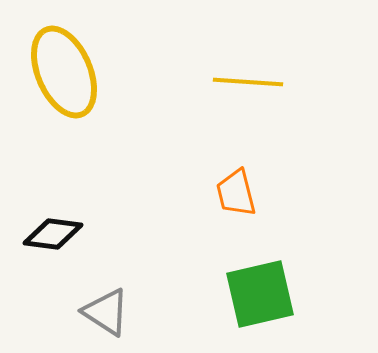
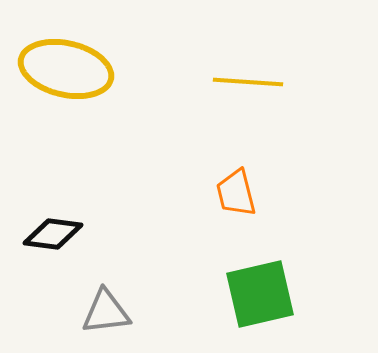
yellow ellipse: moved 2 px right, 3 px up; rotated 54 degrees counterclockwise
gray triangle: rotated 40 degrees counterclockwise
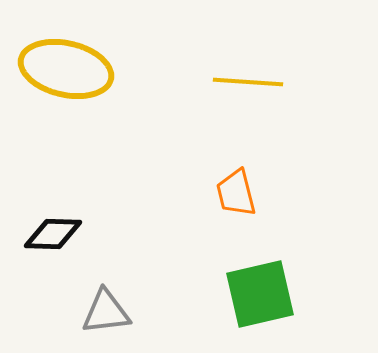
black diamond: rotated 6 degrees counterclockwise
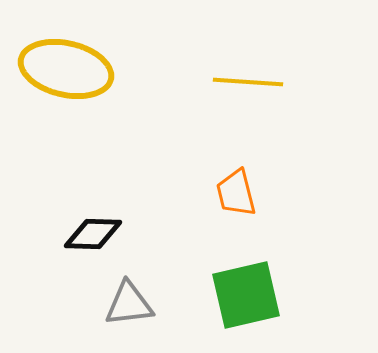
black diamond: moved 40 px right
green square: moved 14 px left, 1 px down
gray triangle: moved 23 px right, 8 px up
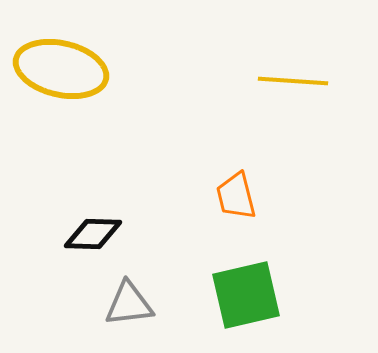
yellow ellipse: moved 5 px left
yellow line: moved 45 px right, 1 px up
orange trapezoid: moved 3 px down
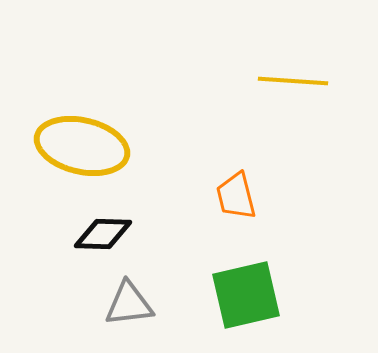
yellow ellipse: moved 21 px right, 77 px down
black diamond: moved 10 px right
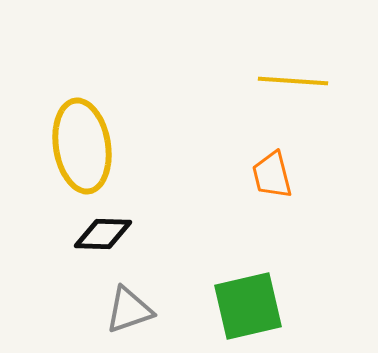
yellow ellipse: rotated 68 degrees clockwise
orange trapezoid: moved 36 px right, 21 px up
green square: moved 2 px right, 11 px down
gray triangle: moved 6 px down; rotated 12 degrees counterclockwise
